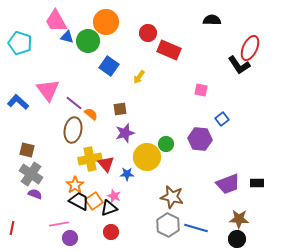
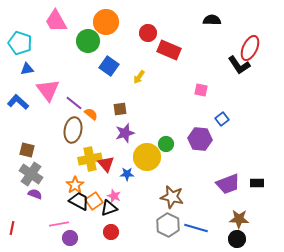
blue triangle at (67, 37): moved 40 px left, 32 px down; rotated 24 degrees counterclockwise
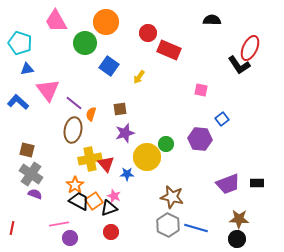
green circle at (88, 41): moved 3 px left, 2 px down
orange semicircle at (91, 114): rotated 112 degrees counterclockwise
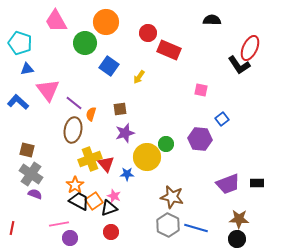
yellow cross at (90, 159): rotated 10 degrees counterclockwise
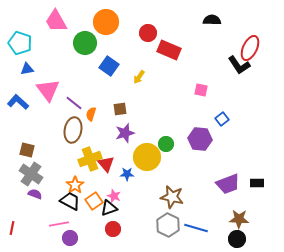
black trapezoid at (79, 201): moved 9 px left
red circle at (111, 232): moved 2 px right, 3 px up
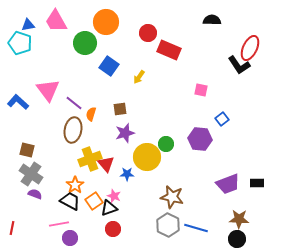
blue triangle at (27, 69): moved 1 px right, 44 px up
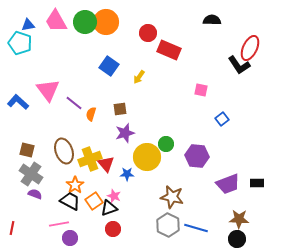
green circle at (85, 43): moved 21 px up
brown ellipse at (73, 130): moved 9 px left, 21 px down; rotated 30 degrees counterclockwise
purple hexagon at (200, 139): moved 3 px left, 17 px down
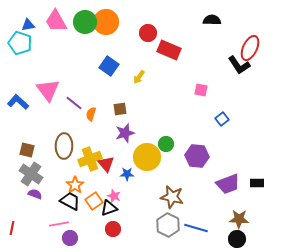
brown ellipse at (64, 151): moved 5 px up; rotated 20 degrees clockwise
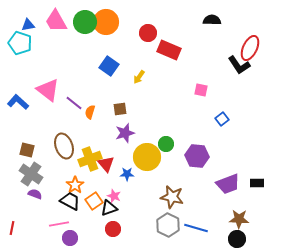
pink triangle at (48, 90): rotated 15 degrees counterclockwise
orange semicircle at (91, 114): moved 1 px left, 2 px up
brown ellipse at (64, 146): rotated 20 degrees counterclockwise
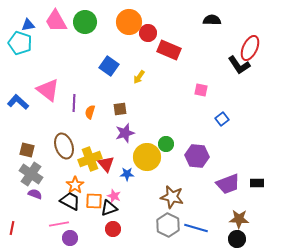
orange circle at (106, 22): moved 23 px right
purple line at (74, 103): rotated 54 degrees clockwise
orange square at (94, 201): rotated 36 degrees clockwise
